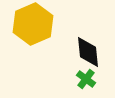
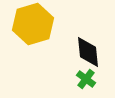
yellow hexagon: rotated 6 degrees clockwise
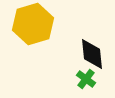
black diamond: moved 4 px right, 2 px down
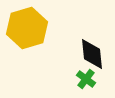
yellow hexagon: moved 6 px left, 4 px down
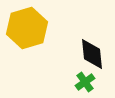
green cross: moved 1 px left, 3 px down; rotated 18 degrees clockwise
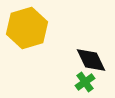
black diamond: moved 1 px left, 6 px down; rotated 20 degrees counterclockwise
